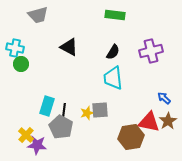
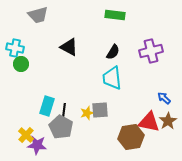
cyan trapezoid: moved 1 px left
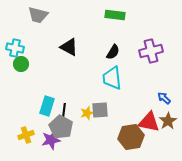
gray trapezoid: rotated 30 degrees clockwise
yellow cross: rotated 28 degrees clockwise
purple star: moved 14 px right, 5 px up; rotated 18 degrees counterclockwise
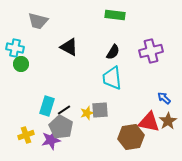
gray trapezoid: moved 6 px down
black line: rotated 48 degrees clockwise
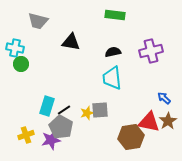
black triangle: moved 2 px right, 5 px up; rotated 18 degrees counterclockwise
black semicircle: rotated 133 degrees counterclockwise
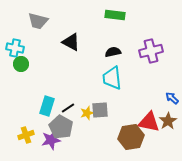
black triangle: rotated 18 degrees clockwise
blue arrow: moved 8 px right
black line: moved 4 px right, 2 px up
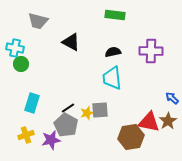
purple cross: rotated 15 degrees clockwise
cyan rectangle: moved 15 px left, 3 px up
gray pentagon: moved 5 px right, 2 px up
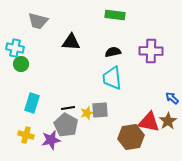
black triangle: rotated 24 degrees counterclockwise
black line: rotated 24 degrees clockwise
yellow cross: rotated 35 degrees clockwise
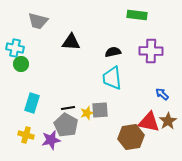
green rectangle: moved 22 px right
blue arrow: moved 10 px left, 4 px up
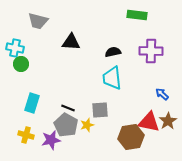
black line: rotated 32 degrees clockwise
yellow star: moved 12 px down
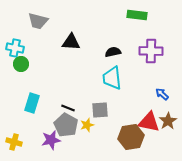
yellow cross: moved 12 px left, 7 px down
